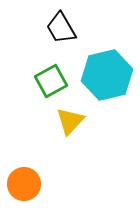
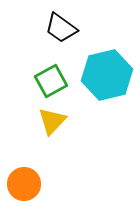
black trapezoid: rotated 24 degrees counterclockwise
yellow triangle: moved 18 px left
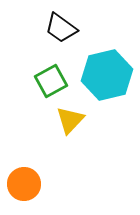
yellow triangle: moved 18 px right, 1 px up
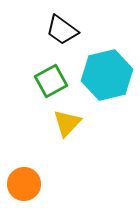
black trapezoid: moved 1 px right, 2 px down
yellow triangle: moved 3 px left, 3 px down
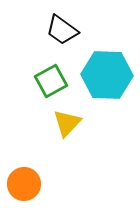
cyan hexagon: rotated 15 degrees clockwise
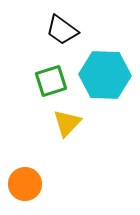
cyan hexagon: moved 2 px left
green square: rotated 12 degrees clockwise
orange circle: moved 1 px right
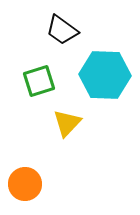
green square: moved 12 px left
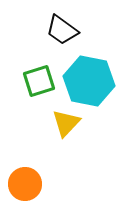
cyan hexagon: moved 16 px left, 6 px down; rotated 9 degrees clockwise
yellow triangle: moved 1 px left
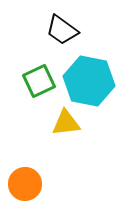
green square: rotated 8 degrees counterclockwise
yellow triangle: rotated 40 degrees clockwise
